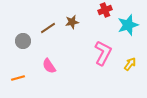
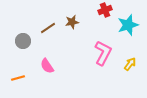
pink semicircle: moved 2 px left
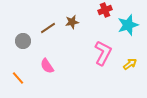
yellow arrow: rotated 16 degrees clockwise
orange line: rotated 64 degrees clockwise
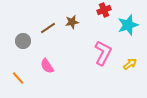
red cross: moved 1 px left
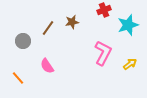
brown line: rotated 21 degrees counterclockwise
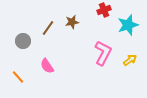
yellow arrow: moved 4 px up
orange line: moved 1 px up
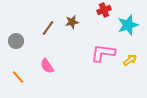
gray circle: moved 7 px left
pink L-shape: rotated 110 degrees counterclockwise
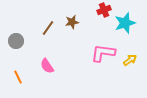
cyan star: moved 3 px left, 2 px up
orange line: rotated 16 degrees clockwise
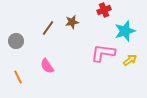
cyan star: moved 8 px down
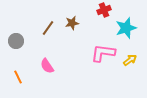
brown star: moved 1 px down
cyan star: moved 1 px right, 3 px up
